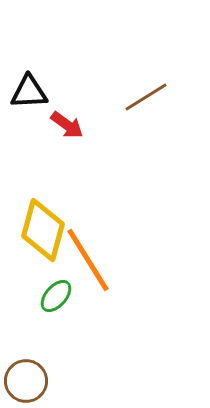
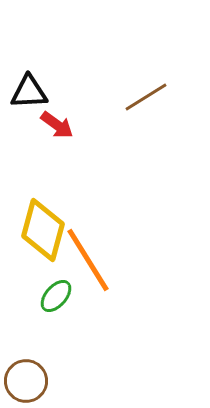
red arrow: moved 10 px left
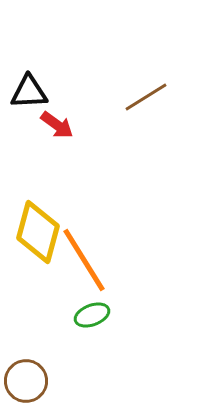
yellow diamond: moved 5 px left, 2 px down
orange line: moved 4 px left
green ellipse: moved 36 px right, 19 px down; rotated 28 degrees clockwise
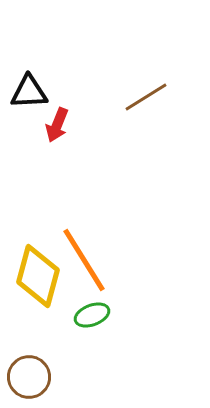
red arrow: rotated 76 degrees clockwise
yellow diamond: moved 44 px down
brown circle: moved 3 px right, 4 px up
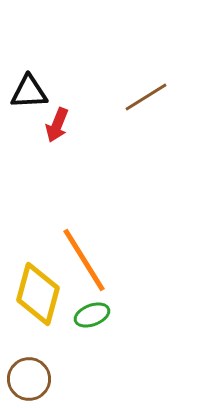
yellow diamond: moved 18 px down
brown circle: moved 2 px down
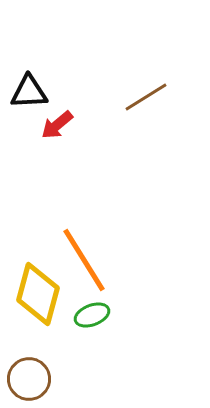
red arrow: rotated 28 degrees clockwise
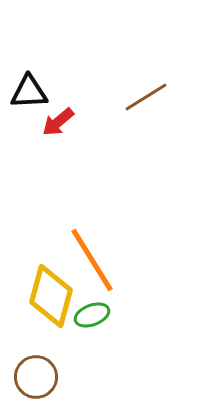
red arrow: moved 1 px right, 3 px up
orange line: moved 8 px right
yellow diamond: moved 13 px right, 2 px down
brown circle: moved 7 px right, 2 px up
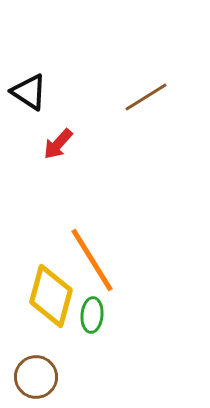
black triangle: rotated 36 degrees clockwise
red arrow: moved 22 px down; rotated 8 degrees counterclockwise
green ellipse: rotated 64 degrees counterclockwise
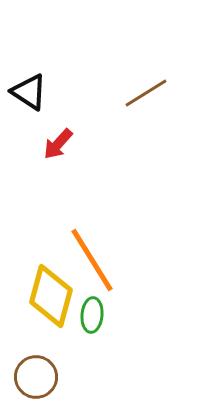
brown line: moved 4 px up
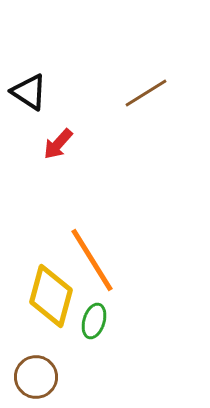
green ellipse: moved 2 px right, 6 px down; rotated 12 degrees clockwise
